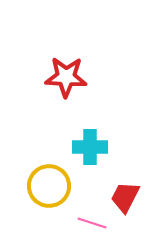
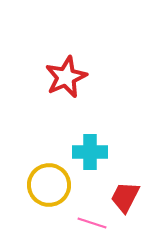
red star: rotated 27 degrees counterclockwise
cyan cross: moved 5 px down
yellow circle: moved 1 px up
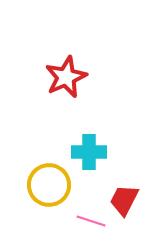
cyan cross: moved 1 px left
red trapezoid: moved 1 px left, 3 px down
pink line: moved 1 px left, 2 px up
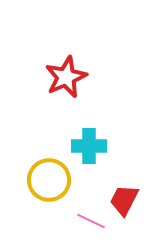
cyan cross: moved 6 px up
yellow circle: moved 5 px up
pink line: rotated 8 degrees clockwise
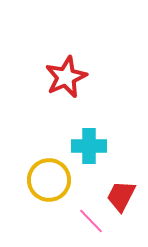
red trapezoid: moved 3 px left, 4 px up
pink line: rotated 20 degrees clockwise
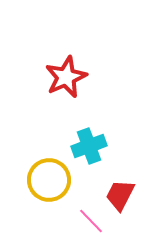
cyan cross: rotated 20 degrees counterclockwise
red trapezoid: moved 1 px left, 1 px up
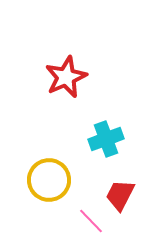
cyan cross: moved 17 px right, 7 px up
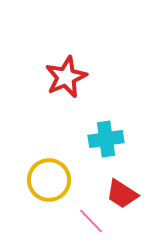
cyan cross: rotated 12 degrees clockwise
red trapezoid: moved 2 px right, 1 px up; rotated 84 degrees counterclockwise
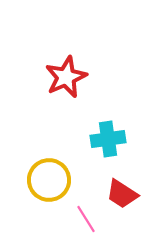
cyan cross: moved 2 px right
pink line: moved 5 px left, 2 px up; rotated 12 degrees clockwise
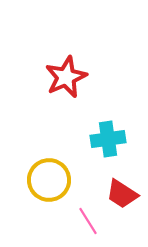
pink line: moved 2 px right, 2 px down
